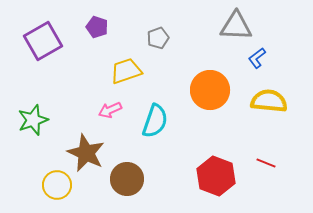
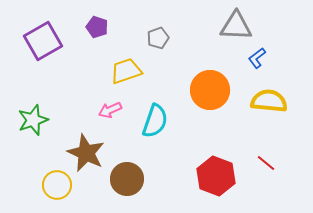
red line: rotated 18 degrees clockwise
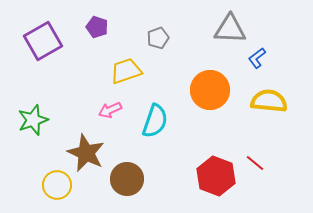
gray triangle: moved 6 px left, 3 px down
red line: moved 11 px left
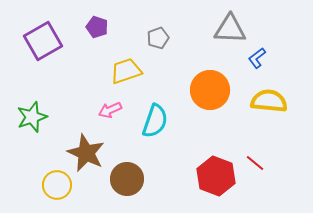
green star: moved 1 px left, 3 px up
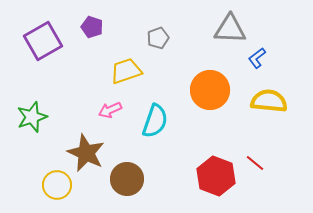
purple pentagon: moved 5 px left
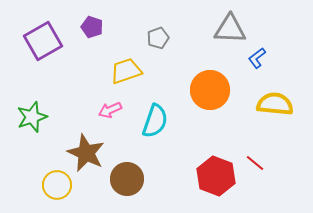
yellow semicircle: moved 6 px right, 3 px down
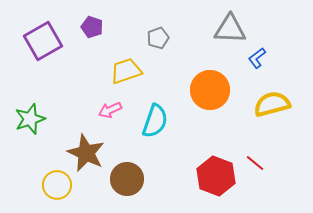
yellow semicircle: moved 3 px left; rotated 21 degrees counterclockwise
green star: moved 2 px left, 2 px down
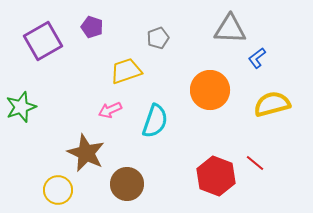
green star: moved 9 px left, 12 px up
brown circle: moved 5 px down
yellow circle: moved 1 px right, 5 px down
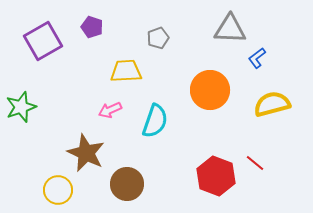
yellow trapezoid: rotated 16 degrees clockwise
